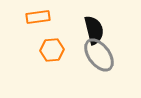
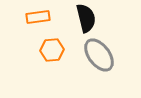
black semicircle: moved 8 px left, 12 px up
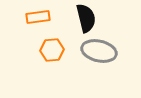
gray ellipse: moved 4 px up; rotated 40 degrees counterclockwise
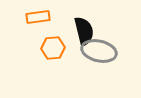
black semicircle: moved 2 px left, 13 px down
orange hexagon: moved 1 px right, 2 px up
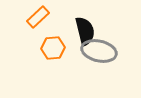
orange rectangle: rotated 35 degrees counterclockwise
black semicircle: moved 1 px right
